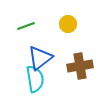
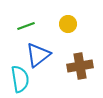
blue triangle: moved 2 px left, 3 px up
cyan semicircle: moved 15 px left
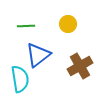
green line: rotated 18 degrees clockwise
brown cross: rotated 20 degrees counterclockwise
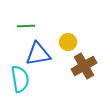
yellow circle: moved 18 px down
blue triangle: moved 1 px up; rotated 28 degrees clockwise
brown cross: moved 4 px right
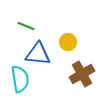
green line: rotated 24 degrees clockwise
blue triangle: rotated 16 degrees clockwise
brown cross: moved 2 px left, 8 px down
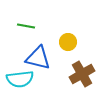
green line: rotated 12 degrees counterclockwise
blue triangle: moved 4 px down; rotated 8 degrees clockwise
cyan semicircle: rotated 92 degrees clockwise
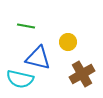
cyan semicircle: rotated 20 degrees clockwise
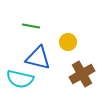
green line: moved 5 px right
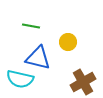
brown cross: moved 1 px right, 8 px down
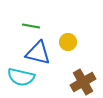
blue triangle: moved 5 px up
cyan semicircle: moved 1 px right, 2 px up
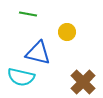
green line: moved 3 px left, 12 px up
yellow circle: moved 1 px left, 10 px up
brown cross: rotated 15 degrees counterclockwise
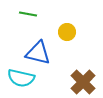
cyan semicircle: moved 1 px down
